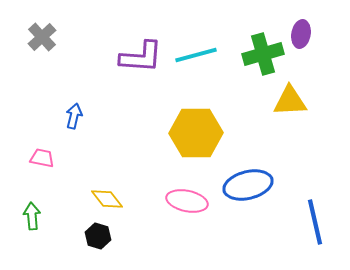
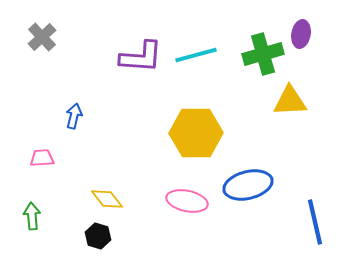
pink trapezoid: rotated 15 degrees counterclockwise
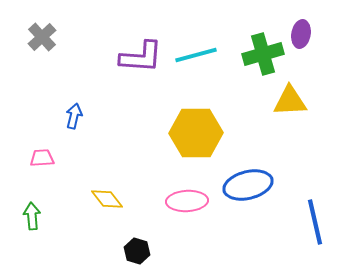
pink ellipse: rotated 15 degrees counterclockwise
black hexagon: moved 39 px right, 15 px down
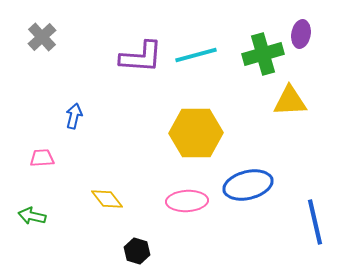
green arrow: rotated 72 degrees counterclockwise
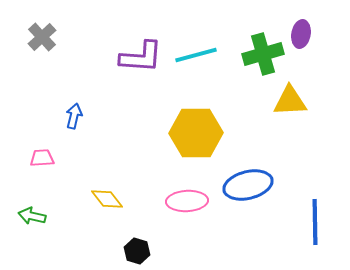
blue line: rotated 12 degrees clockwise
